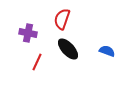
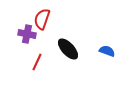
red semicircle: moved 20 px left
purple cross: moved 1 px left, 1 px down
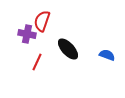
red semicircle: moved 2 px down
blue semicircle: moved 4 px down
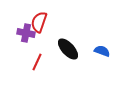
red semicircle: moved 3 px left, 1 px down
purple cross: moved 1 px left, 1 px up
blue semicircle: moved 5 px left, 4 px up
